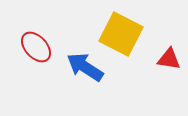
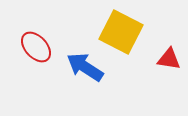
yellow square: moved 2 px up
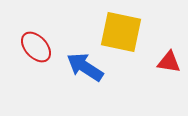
yellow square: rotated 15 degrees counterclockwise
red triangle: moved 3 px down
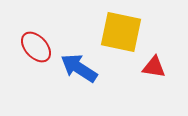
red triangle: moved 15 px left, 5 px down
blue arrow: moved 6 px left, 1 px down
